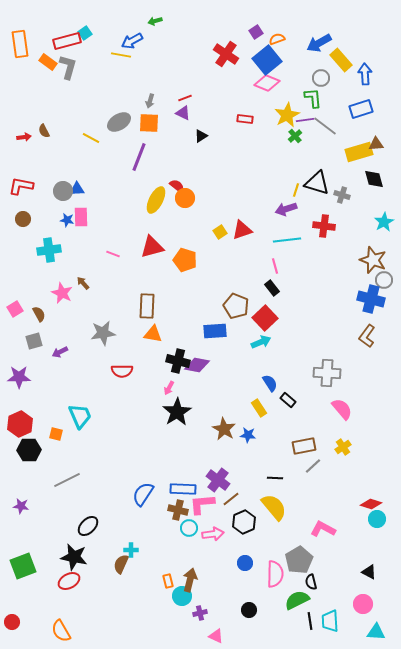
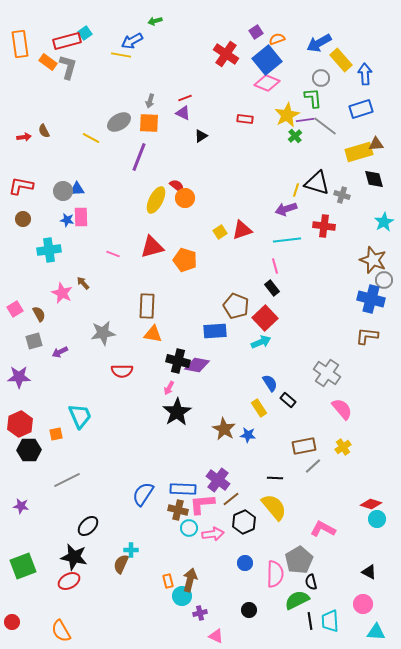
brown L-shape at (367, 336): rotated 60 degrees clockwise
gray cross at (327, 373): rotated 32 degrees clockwise
orange square at (56, 434): rotated 24 degrees counterclockwise
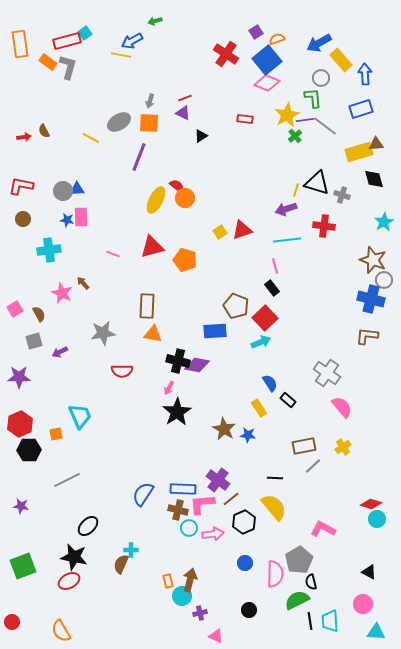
pink semicircle at (342, 409): moved 2 px up
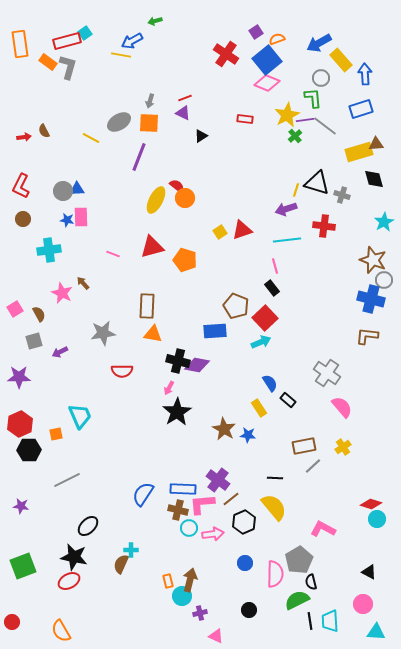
red L-shape at (21, 186): rotated 75 degrees counterclockwise
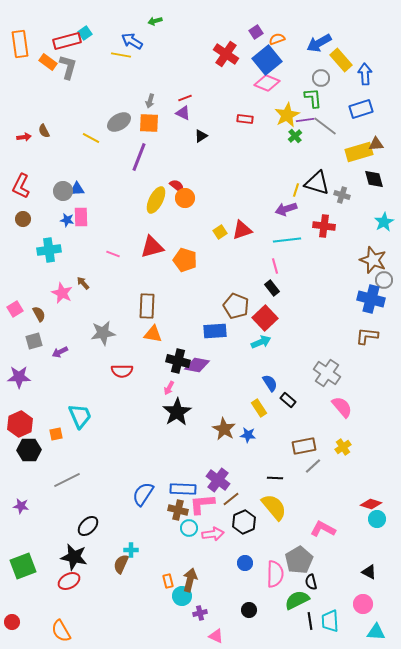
blue arrow at (132, 41): rotated 60 degrees clockwise
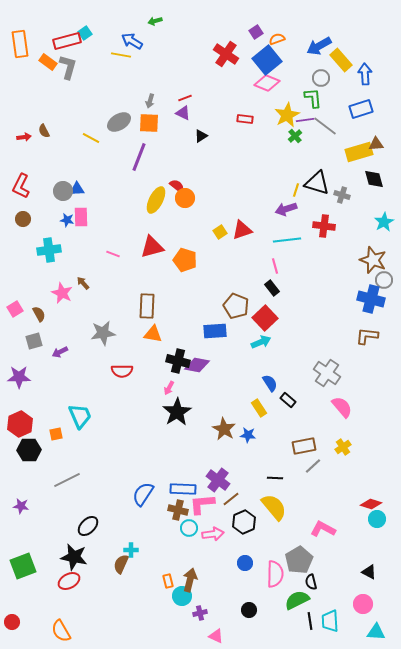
blue arrow at (319, 43): moved 3 px down
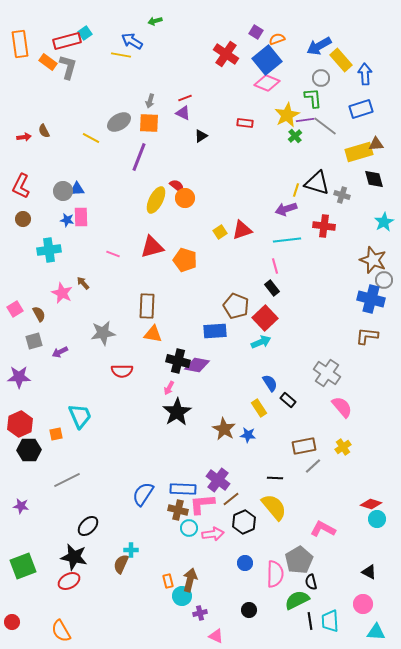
purple square at (256, 32): rotated 24 degrees counterclockwise
red rectangle at (245, 119): moved 4 px down
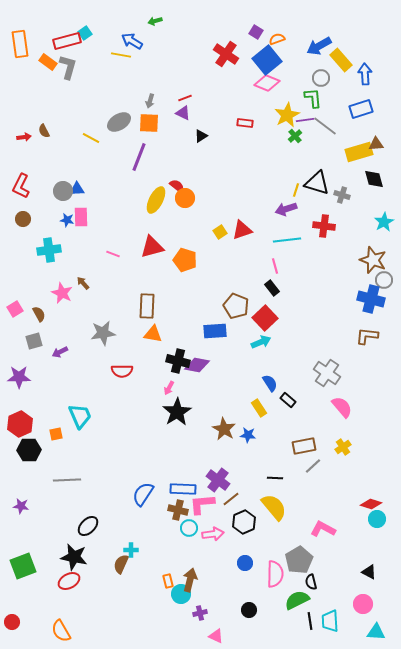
gray line at (67, 480): rotated 24 degrees clockwise
cyan circle at (182, 596): moved 1 px left, 2 px up
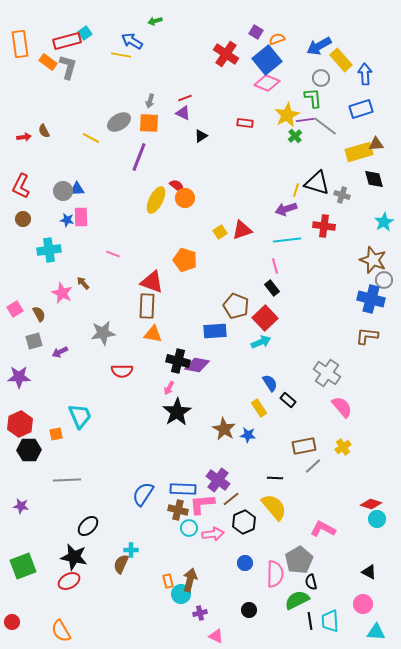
red triangle at (152, 247): moved 35 px down; rotated 35 degrees clockwise
